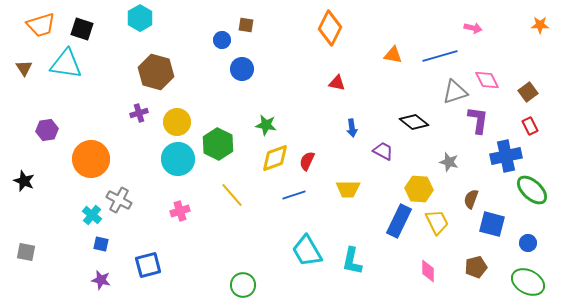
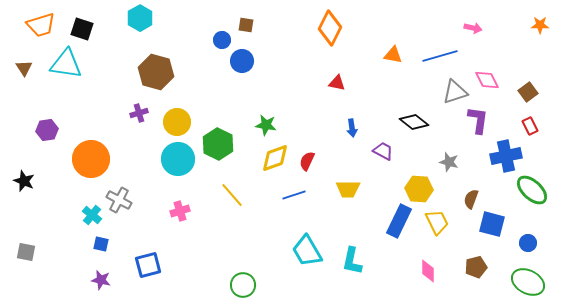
blue circle at (242, 69): moved 8 px up
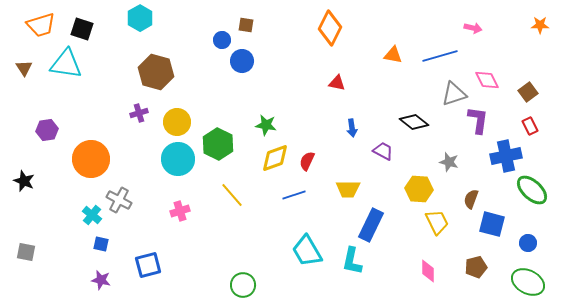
gray triangle at (455, 92): moved 1 px left, 2 px down
blue rectangle at (399, 221): moved 28 px left, 4 px down
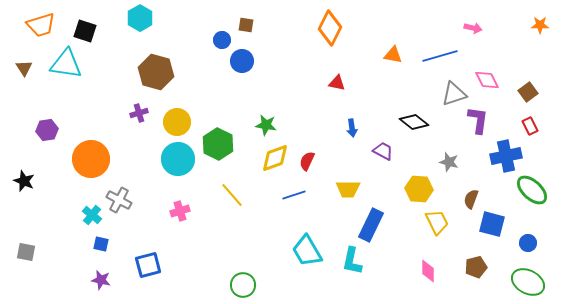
black square at (82, 29): moved 3 px right, 2 px down
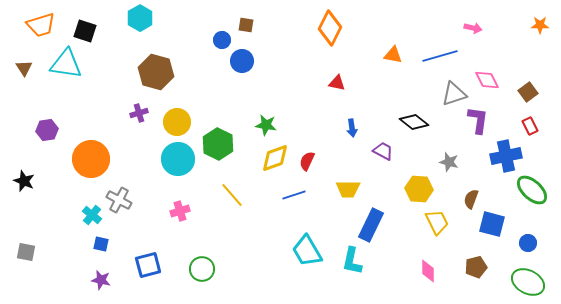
green circle at (243, 285): moved 41 px left, 16 px up
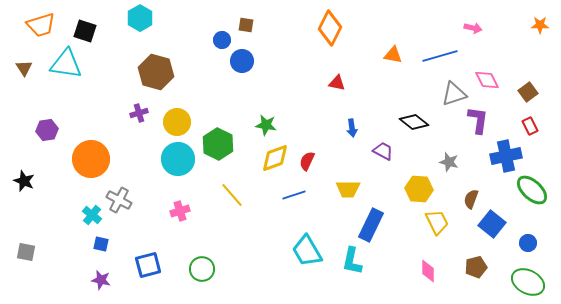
blue square at (492, 224): rotated 24 degrees clockwise
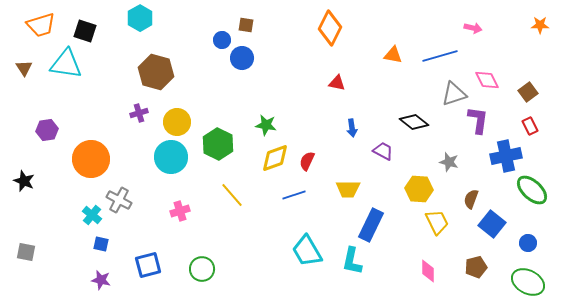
blue circle at (242, 61): moved 3 px up
cyan circle at (178, 159): moved 7 px left, 2 px up
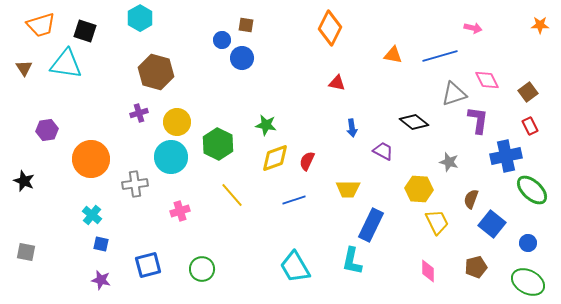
blue line at (294, 195): moved 5 px down
gray cross at (119, 200): moved 16 px right, 16 px up; rotated 35 degrees counterclockwise
cyan trapezoid at (307, 251): moved 12 px left, 16 px down
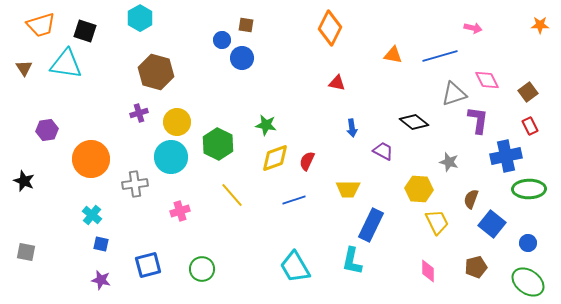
green ellipse at (532, 190): moved 3 px left, 1 px up; rotated 44 degrees counterclockwise
green ellipse at (528, 282): rotated 8 degrees clockwise
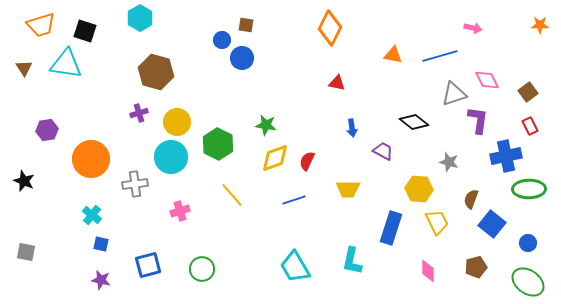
blue rectangle at (371, 225): moved 20 px right, 3 px down; rotated 8 degrees counterclockwise
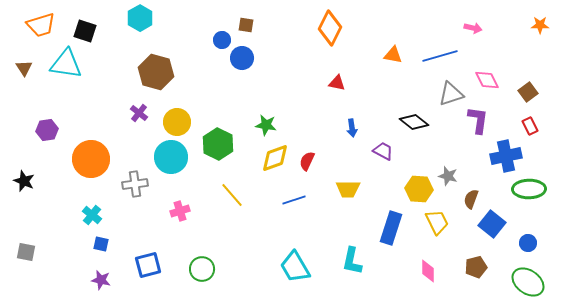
gray triangle at (454, 94): moved 3 px left
purple cross at (139, 113): rotated 36 degrees counterclockwise
gray star at (449, 162): moved 1 px left, 14 px down
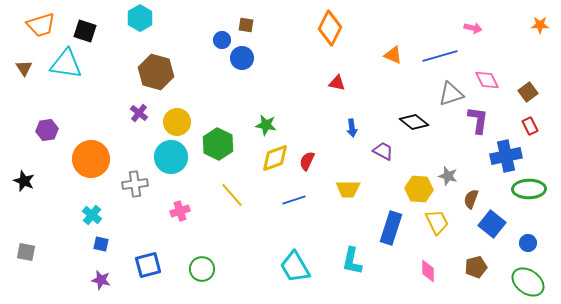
orange triangle at (393, 55): rotated 12 degrees clockwise
